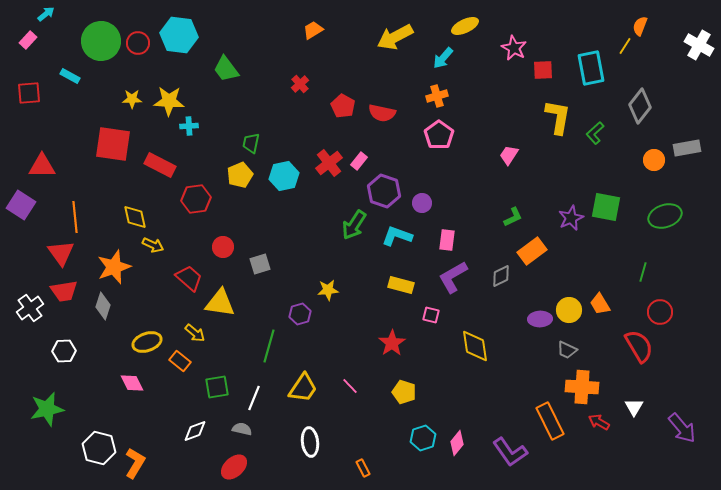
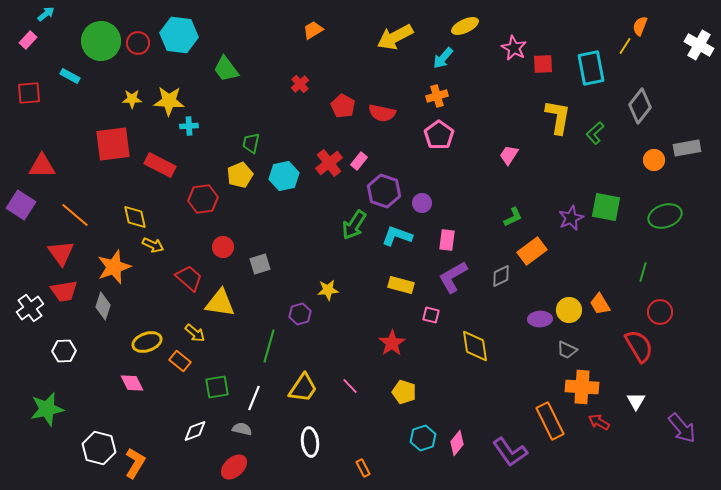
red square at (543, 70): moved 6 px up
red square at (113, 144): rotated 15 degrees counterclockwise
red hexagon at (196, 199): moved 7 px right
orange line at (75, 217): moved 2 px up; rotated 44 degrees counterclockwise
white triangle at (634, 407): moved 2 px right, 6 px up
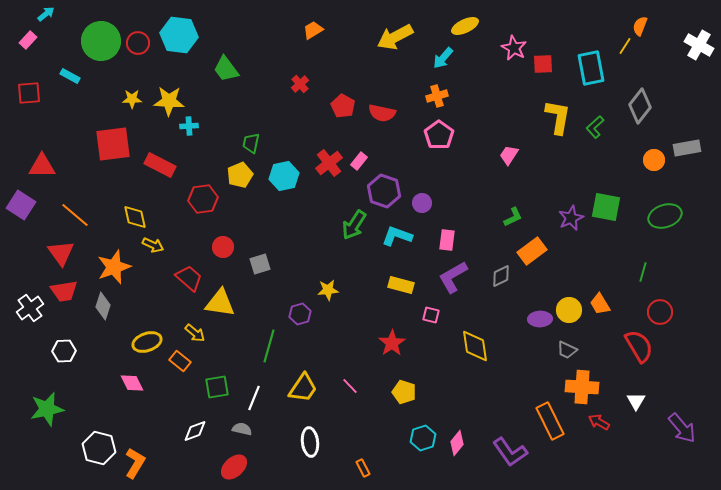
green L-shape at (595, 133): moved 6 px up
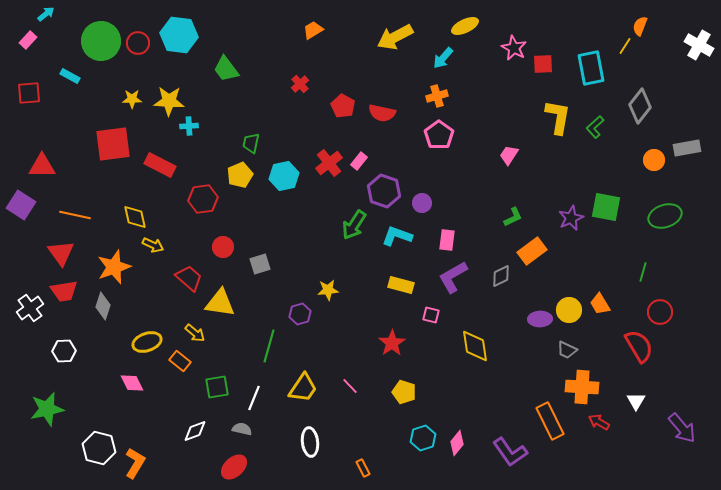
orange line at (75, 215): rotated 28 degrees counterclockwise
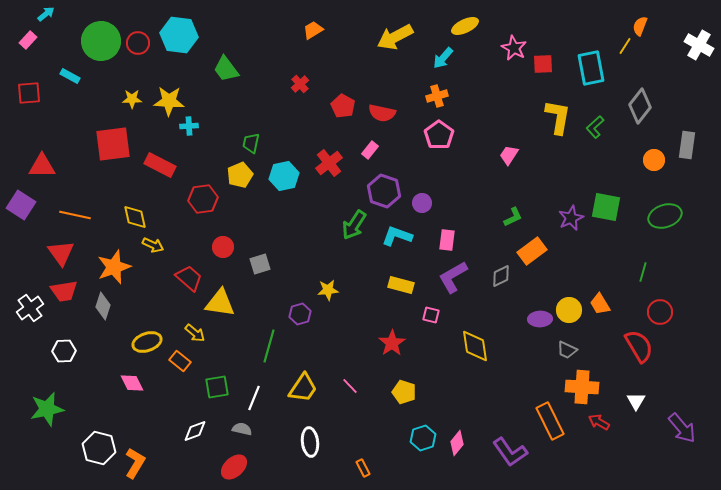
gray rectangle at (687, 148): moved 3 px up; rotated 72 degrees counterclockwise
pink rectangle at (359, 161): moved 11 px right, 11 px up
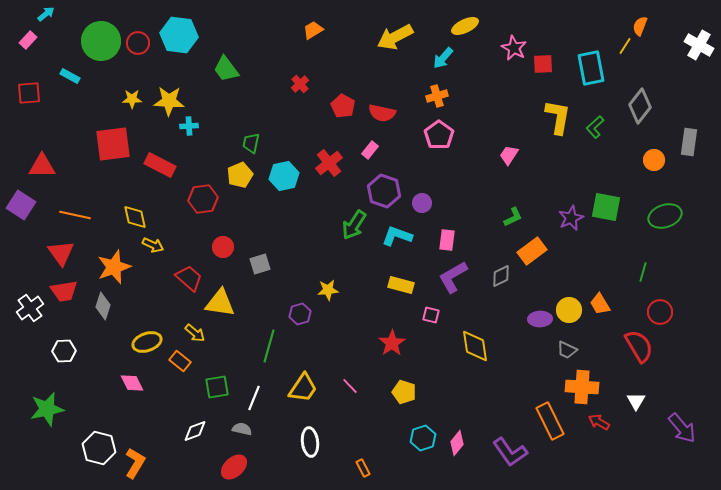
gray rectangle at (687, 145): moved 2 px right, 3 px up
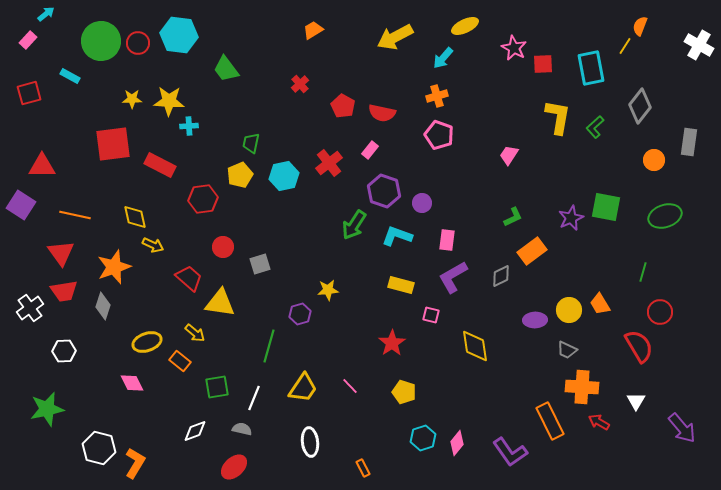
red square at (29, 93): rotated 10 degrees counterclockwise
pink pentagon at (439, 135): rotated 16 degrees counterclockwise
purple ellipse at (540, 319): moved 5 px left, 1 px down
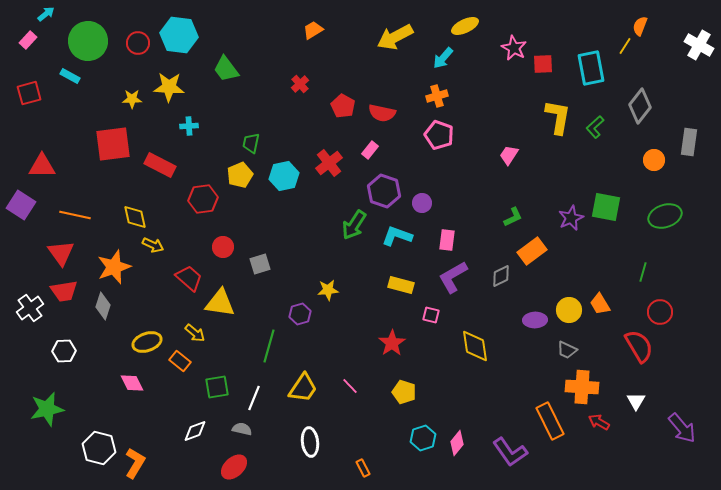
green circle at (101, 41): moved 13 px left
yellow star at (169, 101): moved 14 px up
